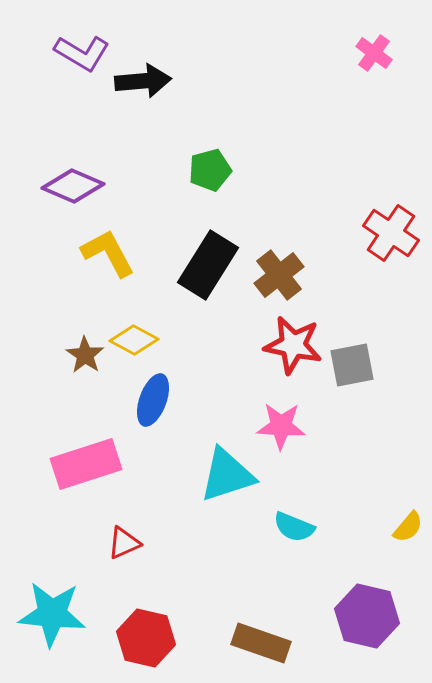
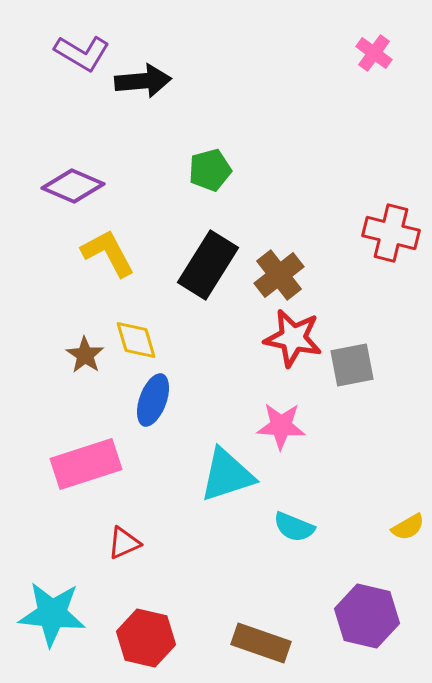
red cross: rotated 20 degrees counterclockwise
yellow diamond: moved 2 px right; rotated 45 degrees clockwise
red star: moved 7 px up
yellow semicircle: rotated 20 degrees clockwise
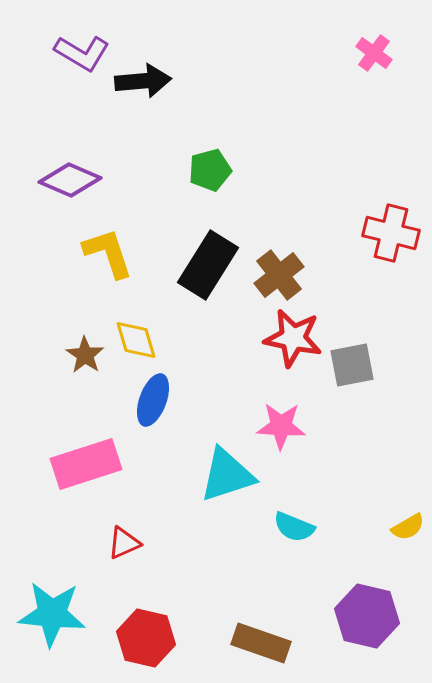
purple diamond: moved 3 px left, 6 px up
yellow L-shape: rotated 10 degrees clockwise
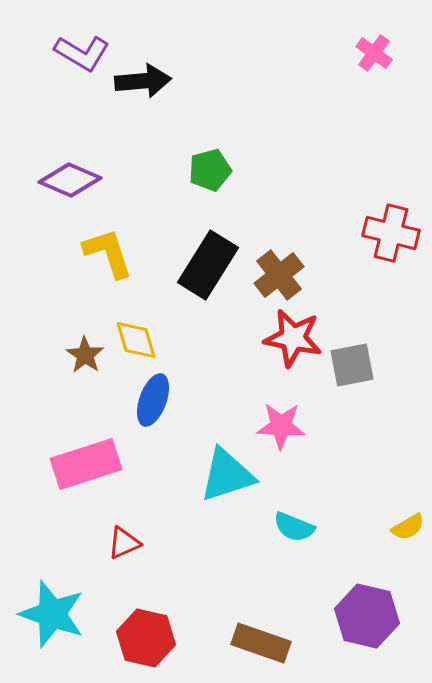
cyan star: rotated 14 degrees clockwise
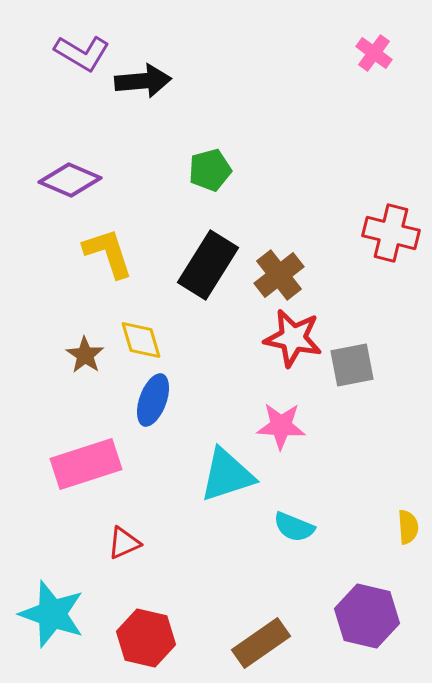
yellow diamond: moved 5 px right
yellow semicircle: rotated 64 degrees counterclockwise
brown rectangle: rotated 54 degrees counterclockwise
